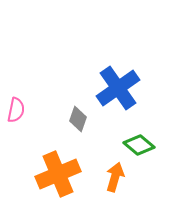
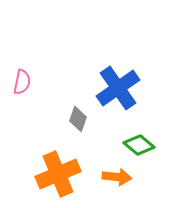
pink semicircle: moved 6 px right, 28 px up
orange arrow: moved 2 px right; rotated 80 degrees clockwise
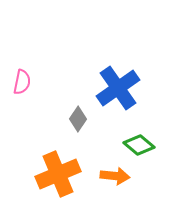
gray diamond: rotated 15 degrees clockwise
orange arrow: moved 2 px left, 1 px up
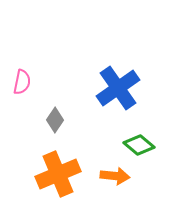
gray diamond: moved 23 px left, 1 px down
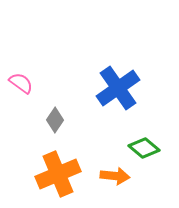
pink semicircle: moved 1 px left, 1 px down; rotated 65 degrees counterclockwise
green diamond: moved 5 px right, 3 px down
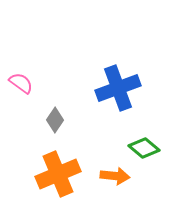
blue cross: rotated 15 degrees clockwise
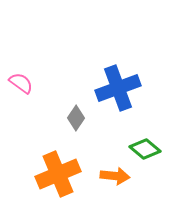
gray diamond: moved 21 px right, 2 px up
green diamond: moved 1 px right, 1 px down
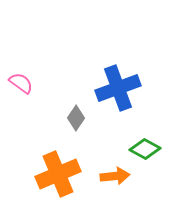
green diamond: rotated 12 degrees counterclockwise
orange arrow: rotated 12 degrees counterclockwise
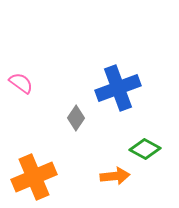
orange cross: moved 24 px left, 3 px down
